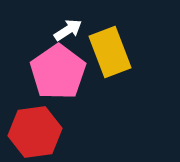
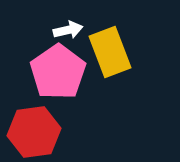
white arrow: rotated 20 degrees clockwise
red hexagon: moved 1 px left
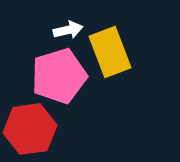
pink pentagon: moved 1 px right, 4 px down; rotated 18 degrees clockwise
red hexagon: moved 4 px left, 3 px up
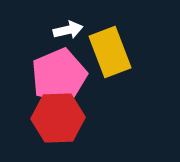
pink pentagon: rotated 6 degrees counterclockwise
red hexagon: moved 28 px right, 11 px up; rotated 6 degrees clockwise
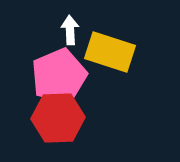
white arrow: moved 2 px right; rotated 80 degrees counterclockwise
yellow rectangle: rotated 51 degrees counterclockwise
